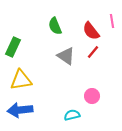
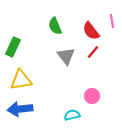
gray triangle: rotated 18 degrees clockwise
blue arrow: moved 1 px up
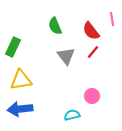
pink line: moved 2 px up
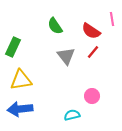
green semicircle: rotated 12 degrees counterclockwise
red semicircle: rotated 18 degrees counterclockwise
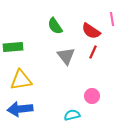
green rectangle: rotated 60 degrees clockwise
red line: rotated 16 degrees counterclockwise
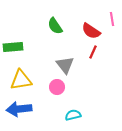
gray triangle: moved 1 px left, 9 px down
pink circle: moved 35 px left, 9 px up
blue arrow: moved 1 px left
cyan semicircle: moved 1 px right
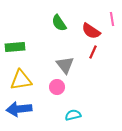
green semicircle: moved 4 px right, 3 px up
green rectangle: moved 2 px right
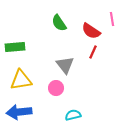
pink circle: moved 1 px left, 1 px down
blue arrow: moved 3 px down
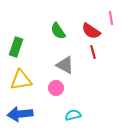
pink line: moved 1 px left, 1 px up
green semicircle: moved 1 px left, 8 px down
green rectangle: moved 1 px right; rotated 66 degrees counterclockwise
red line: rotated 40 degrees counterclockwise
gray triangle: rotated 24 degrees counterclockwise
blue arrow: moved 1 px right, 2 px down
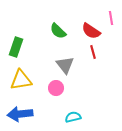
green semicircle: rotated 12 degrees counterclockwise
gray triangle: rotated 24 degrees clockwise
cyan semicircle: moved 2 px down
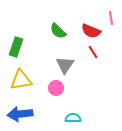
red semicircle: rotated 12 degrees counterclockwise
red line: rotated 16 degrees counterclockwise
gray triangle: rotated 12 degrees clockwise
cyan semicircle: moved 1 px down; rotated 14 degrees clockwise
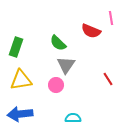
green semicircle: moved 12 px down
red line: moved 15 px right, 27 px down
gray triangle: moved 1 px right
pink circle: moved 3 px up
